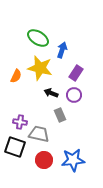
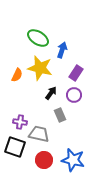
orange semicircle: moved 1 px right, 1 px up
black arrow: rotated 104 degrees clockwise
blue star: rotated 20 degrees clockwise
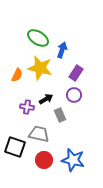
black arrow: moved 5 px left, 6 px down; rotated 24 degrees clockwise
purple cross: moved 7 px right, 15 px up
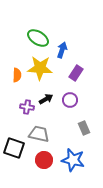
yellow star: rotated 10 degrees counterclockwise
orange semicircle: rotated 24 degrees counterclockwise
purple circle: moved 4 px left, 5 px down
gray rectangle: moved 24 px right, 13 px down
black square: moved 1 px left, 1 px down
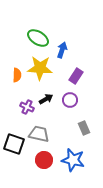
purple rectangle: moved 3 px down
purple cross: rotated 16 degrees clockwise
black square: moved 4 px up
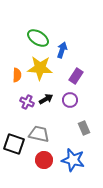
purple cross: moved 5 px up
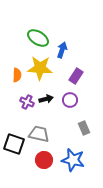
black arrow: rotated 16 degrees clockwise
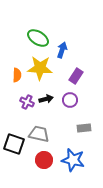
gray rectangle: rotated 72 degrees counterclockwise
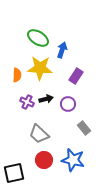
purple circle: moved 2 px left, 4 px down
gray rectangle: rotated 56 degrees clockwise
gray trapezoid: rotated 150 degrees counterclockwise
black square: moved 29 px down; rotated 30 degrees counterclockwise
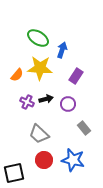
orange semicircle: rotated 40 degrees clockwise
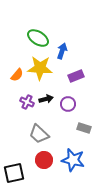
blue arrow: moved 1 px down
purple rectangle: rotated 35 degrees clockwise
gray rectangle: rotated 32 degrees counterclockwise
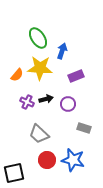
green ellipse: rotated 25 degrees clockwise
red circle: moved 3 px right
